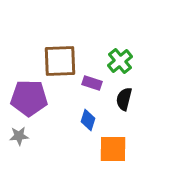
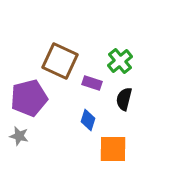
brown square: rotated 27 degrees clockwise
purple pentagon: rotated 15 degrees counterclockwise
gray star: rotated 18 degrees clockwise
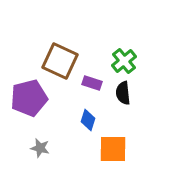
green cross: moved 4 px right
black semicircle: moved 1 px left, 6 px up; rotated 20 degrees counterclockwise
gray star: moved 21 px right, 12 px down
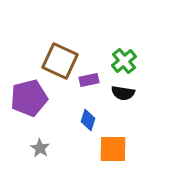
purple rectangle: moved 3 px left, 3 px up; rotated 30 degrees counterclockwise
black semicircle: rotated 75 degrees counterclockwise
gray star: rotated 18 degrees clockwise
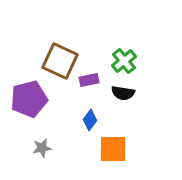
purple pentagon: moved 1 px down
blue diamond: moved 2 px right; rotated 20 degrees clockwise
gray star: moved 2 px right; rotated 30 degrees clockwise
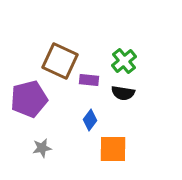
purple rectangle: rotated 18 degrees clockwise
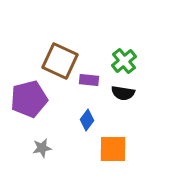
blue diamond: moved 3 px left
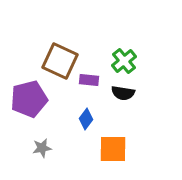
blue diamond: moved 1 px left, 1 px up
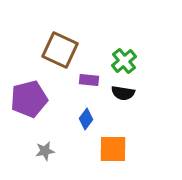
brown square: moved 11 px up
gray star: moved 3 px right, 3 px down
